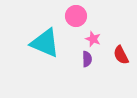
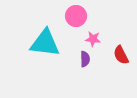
pink star: rotated 14 degrees counterclockwise
cyan triangle: rotated 16 degrees counterclockwise
purple semicircle: moved 2 px left
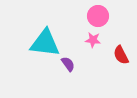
pink circle: moved 22 px right
pink star: moved 1 px down
purple semicircle: moved 17 px left, 5 px down; rotated 35 degrees counterclockwise
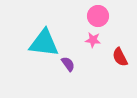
cyan triangle: moved 1 px left
red semicircle: moved 1 px left, 2 px down
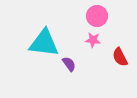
pink circle: moved 1 px left
purple semicircle: moved 1 px right
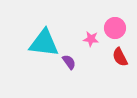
pink circle: moved 18 px right, 12 px down
pink star: moved 2 px left, 1 px up
purple semicircle: moved 2 px up
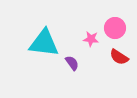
red semicircle: moved 1 px left; rotated 30 degrees counterclockwise
purple semicircle: moved 3 px right, 1 px down
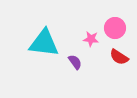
purple semicircle: moved 3 px right, 1 px up
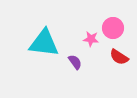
pink circle: moved 2 px left
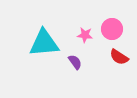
pink circle: moved 1 px left, 1 px down
pink star: moved 6 px left, 4 px up
cyan triangle: rotated 12 degrees counterclockwise
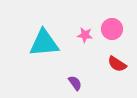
red semicircle: moved 2 px left, 7 px down
purple semicircle: moved 21 px down
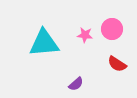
purple semicircle: moved 1 px right, 1 px down; rotated 84 degrees clockwise
